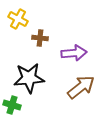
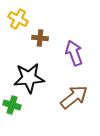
purple arrow: rotated 105 degrees counterclockwise
brown arrow: moved 7 px left, 10 px down
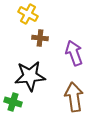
yellow cross: moved 10 px right, 5 px up
black star: moved 1 px right, 2 px up
brown arrow: rotated 60 degrees counterclockwise
green cross: moved 1 px right, 3 px up
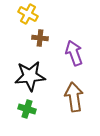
green cross: moved 14 px right, 7 px down
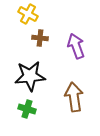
purple arrow: moved 2 px right, 7 px up
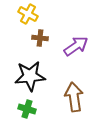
purple arrow: rotated 75 degrees clockwise
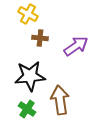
brown arrow: moved 14 px left, 3 px down
green cross: rotated 18 degrees clockwise
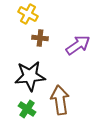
purple arrow: moved 2 px right, 1 px up
